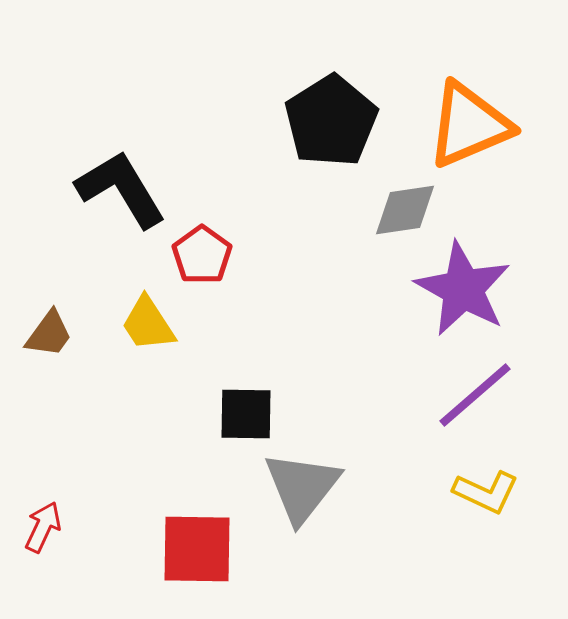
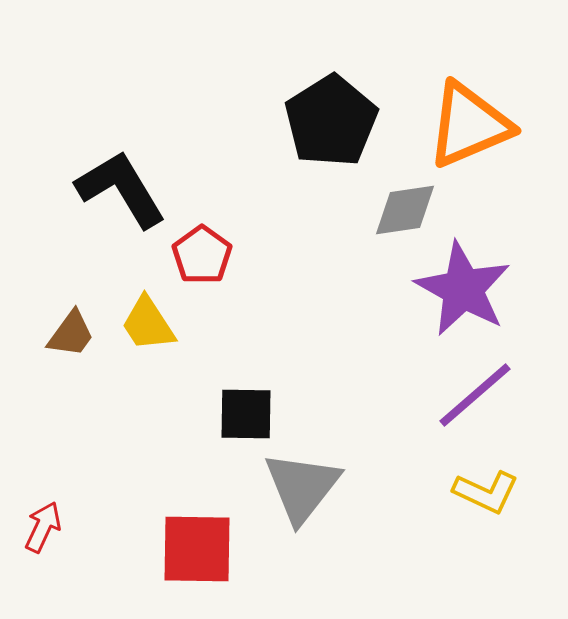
brown trapezoid: moved 22 px right
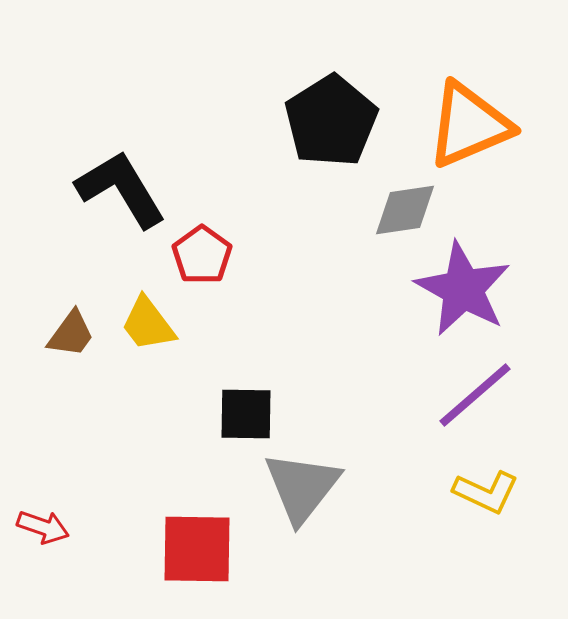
yellow trapezoid: rotated 4 degrees counterclockwise
red arrow: rotated 84 degrees clockwise
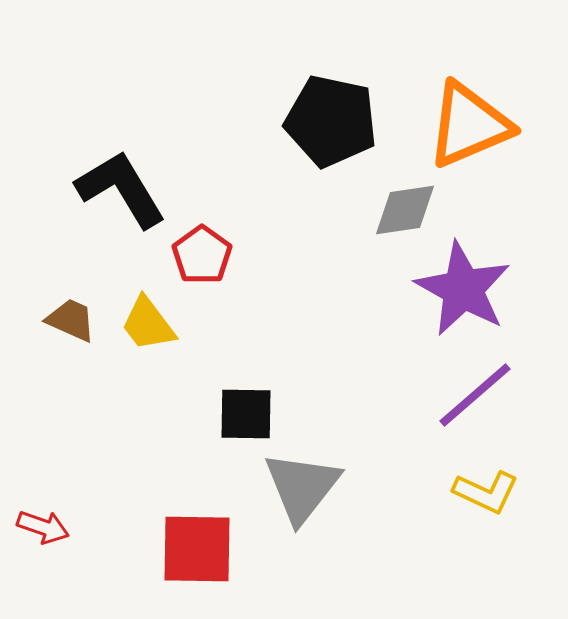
black pentagon: rotated 28 degrees counterclockwise
brown trapezoid: moved 14 px up; rotated 102 degrees counterclockwise
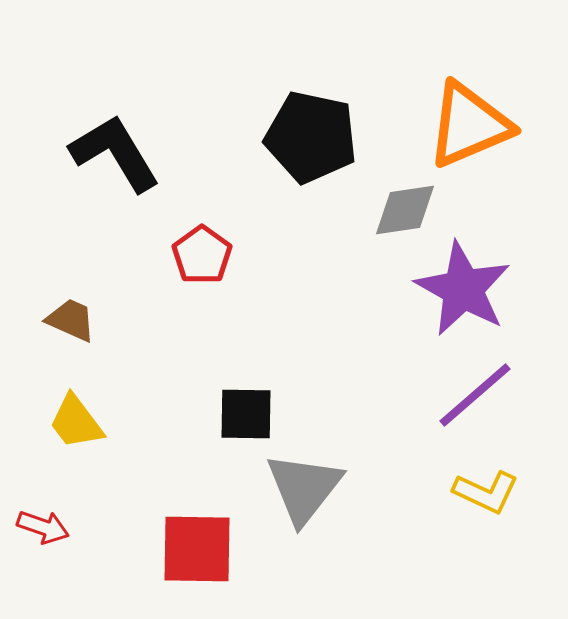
black pentagon: moved 20 px left, 16 px down
black L-shape: moved 6 px left, 36 px up
yellow trapezoid: moved 72 px left, 98 px down
gray triangle: moved 2 px right, 1 px down
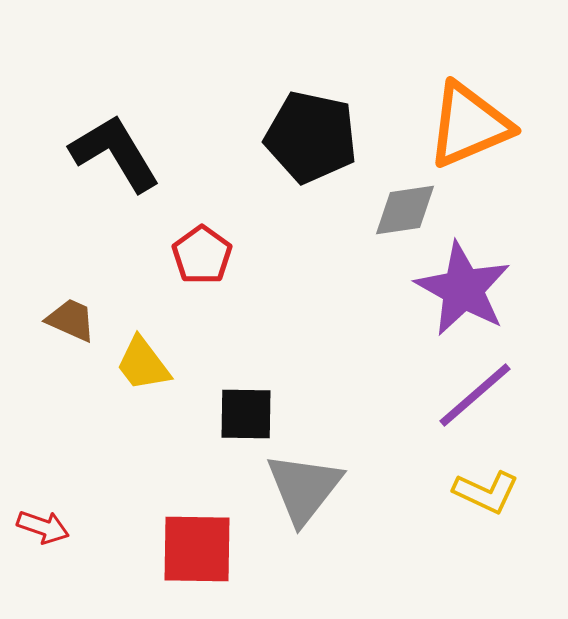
yellow trapezoid: moved 67 px right, 58 px up
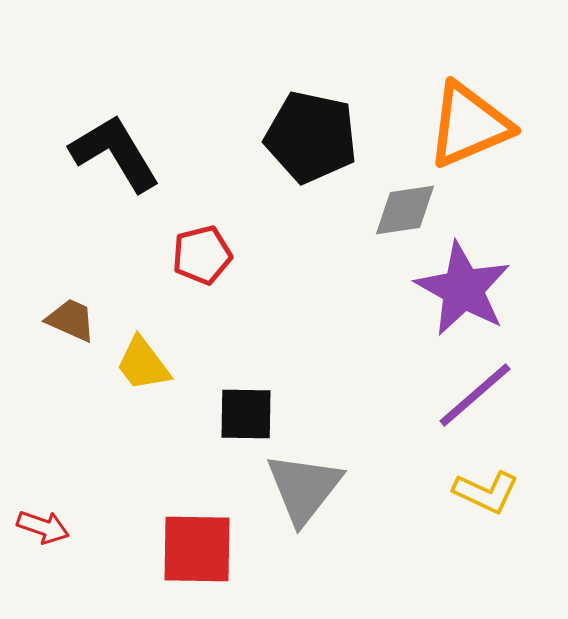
red pentagon: rotated 22 degrees clockwise
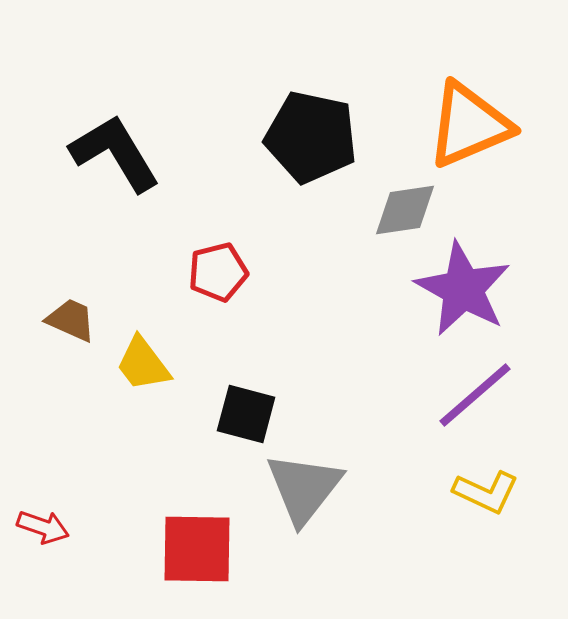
red pentagon: moved 16 px right, 17 px down
black square: rotated 14 degrees clockwise
